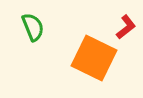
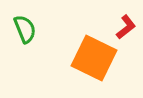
green semicircle: moved 8 px left, 2 px down
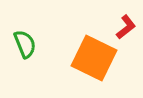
green semicircle: moved 15 px down
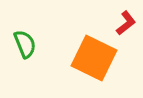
red L-shape: moved 4 px up
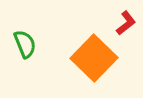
orange square: rotated 18 degrees clockwise
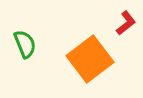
orange square: moved 4 px left, 1 px down; rotated 9 degrees clockwise
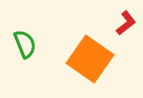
orange square: rotated 18 degrees counterclockwise
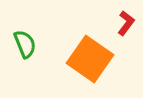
red L-shape: rotated 15 degrees counterclockwise
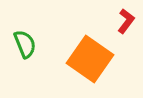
red L-shape: moved 2 px up
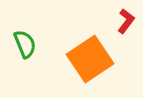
orange square: rotated 21 degrees clockwise
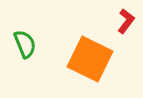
orange square: rotated 30 degrees counterclockwise
